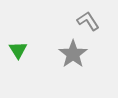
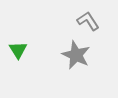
gray star: moved 3 px right, 1 px down; rotated 12 degrees counterclockwise
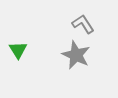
gray L-shape: moved 5 px left, 3 px down
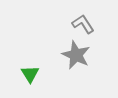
green triangle: moved 12 px right, 24 px down
